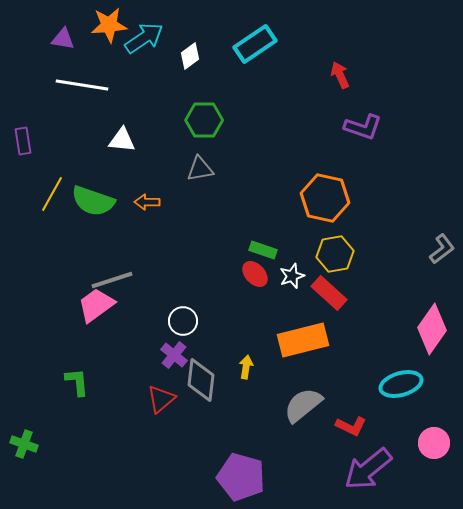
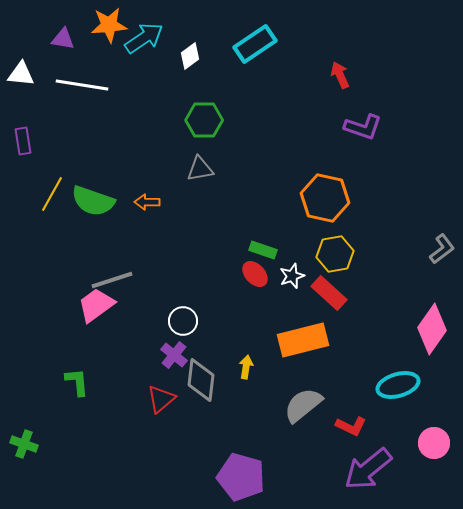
white triangle: moved 101 px left, 66 px up
cyan ellipse: moved 3 px left, 1 px down
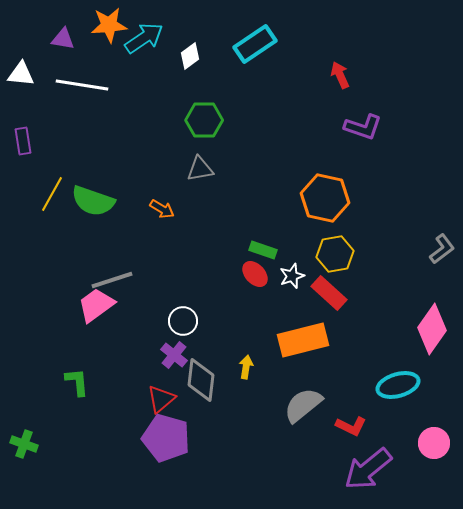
orange arrow: moved 15 px right, 7 px down; rotated 150 degrees counterclockwise
purple pentagon: moved 75 px left, 39 px up
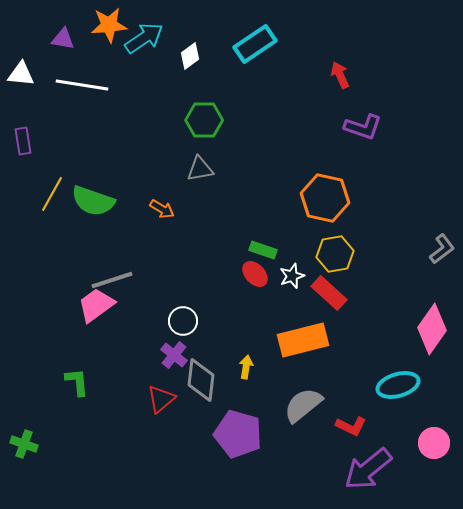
purple pentagon: moved 72 px right, 4 px up
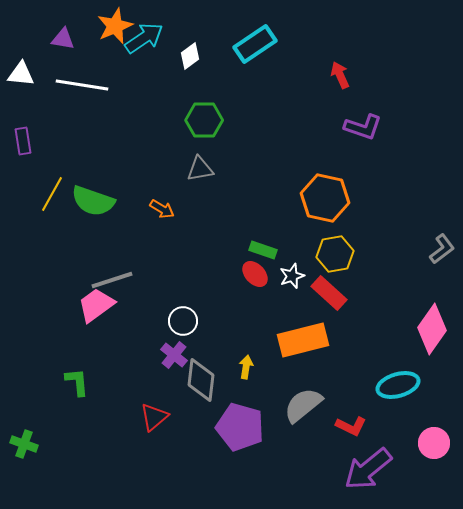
orange star: moved 6 px right, 1 px down; rotated 18 degrees counterclockwise
red triangle: moved 7 px left, 18 px down
purple pentagon: moved 2 px right, 7 px up
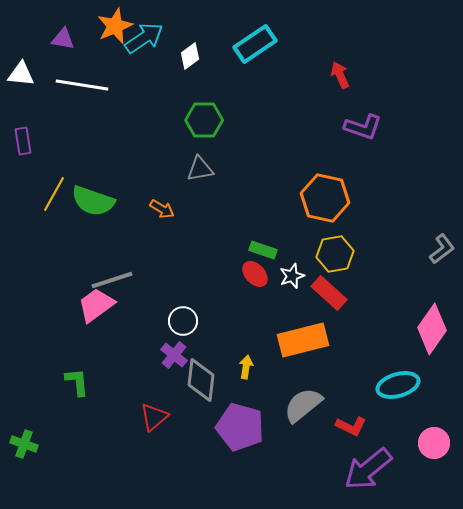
yellow line: moved 2 px right
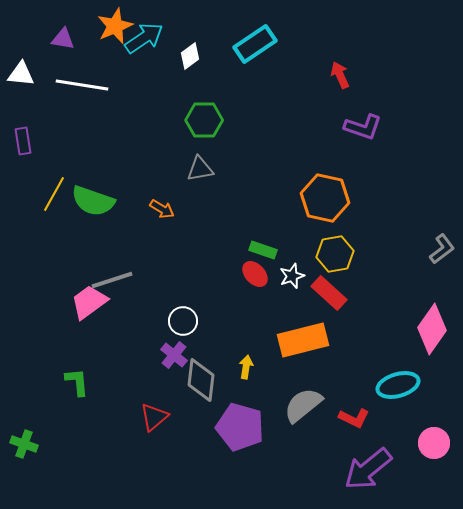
pink trapezoid: moved 7 px left, 3 px up
red L-shape: moved 3 px right, 8 px up
